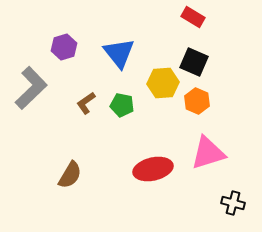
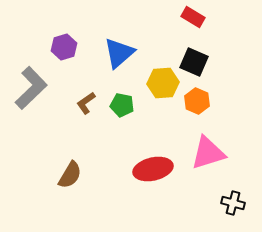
blue triangle: rotated 28 degrees clockwise
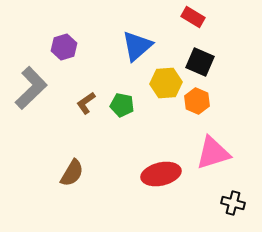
blue triangle: moved 18 px right, 7 px up
black square: moved 6 px right
yellow hexagon: moved 3 px right
pink triangle: moved 5 px right
red ellipse: moved 8 px right, 5 px down
brown semicircle: moved 2 px right, 2 px up
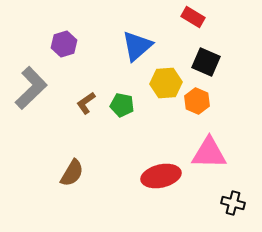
purple hexagon: moved 3 px up
black square: moved 6 px right
pink triangle: moved 4 px left; rotated 18 degrees clockwise
red ellipse: moved 2 px down
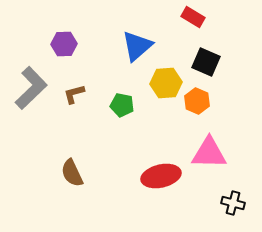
purple hexagon: rotated 15 degrees clockwise
brown L-shape: moved 12 px left, 9 px up; rotated 20 degrees clockwise
brown semicircle: rotated 124 degrees clockwise
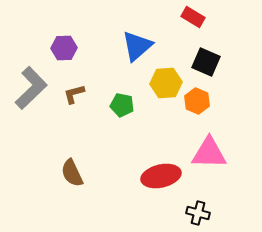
purple hexagon: moved 4 px down
black cross: moved 35 px left, 10 px down
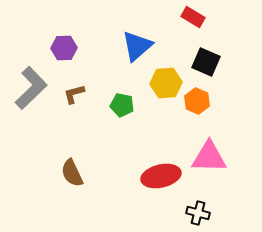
pink triangle: moved 4 px down
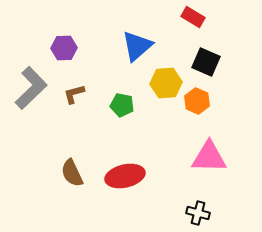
red ellipse: moved 36 px left
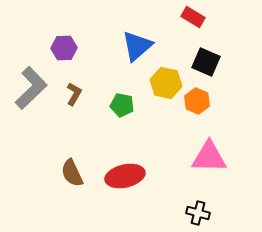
yellow hexagon: rotated 16 degrees clockwise
brown L-shape: rotated 135 degrees clockwise
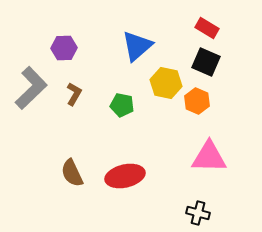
red rectangle: moved 14 px right, 11 px down
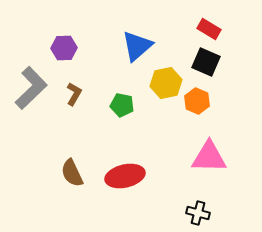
red rectangle: moved 2 px right, 1 px down
yellow hexagon: rotated 24 degrees counterclockwise
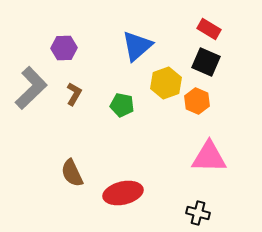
yellow hexagon: rotated 8 degrees counterclockwise
red ellipse: moved 2 px left, 17 px down
